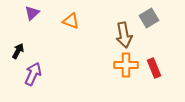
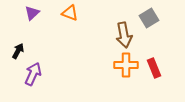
orange triangle: moved 1 px left, 8 px up
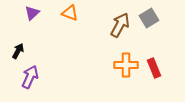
brown arrow: moved 4 px left, 10 px up; rotated 140 degrees counterclockwise
purple arrow: moved 3 px left, 3 px down
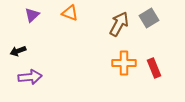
purple triangle: moved 2 px down
brown arrow: moved 1 px left, 1 px up
black arrow: rotated 140 degrees counterclockwise
orange cross: moved 2 px left, 2 px up
purple arrow: rotated 60 degrees clockwise
